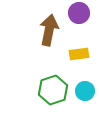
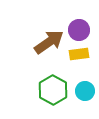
purple circle: moved 17 px down
brown arrow: moved 12 px down; rotated 44 degrees clockwise
green hexagon: rotated 12 degrees counterclockwise
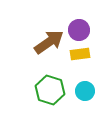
yellow rectangle: moved 1 px right
green hexagon: moved 3 px left; rotated 12 degrees counterclockwise
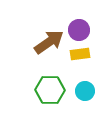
green hexagon: rotated 16 degrees counterclockwise
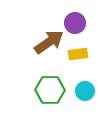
purple circle: moved 4 px left, 7 px up
yellow rectangle: moved 2 px left
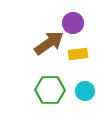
purple circle: moved 2 px left
brown arrow: moved 1 px down
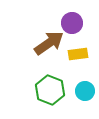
purple circle: moved 1 px left
green hexagon: rotated 20 degrees clockwise
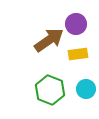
purple circle: moved 4 px right, 1 px down
brown arrow: moved 3 px up
cyan circle: moved 1 px right, 2 px up
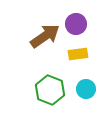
brown arrow: moved 4 px left, 4 px up
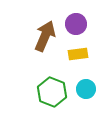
brown arrow: rotated 32 degrees counterclockwise
green hexagon: moved 2 px right, 2 px down
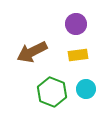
brown arrow: moved 13 px left, 16 px down; rotated 140 degrees counterclockwise
yellow rectangle: moved 1 px down
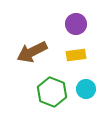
yellow rectangle: moved 2 px left
